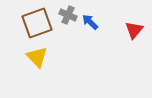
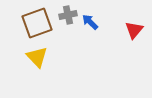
gray cross: rotated 36 degrees counterclockwise
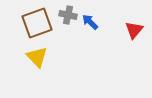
gray cross: rotated 24 degrees clockwise
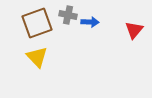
blue arrow: rotated 138 degrees clockwise
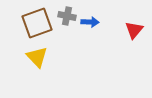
gray cross: moved 1 px left, 1 px down
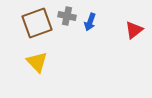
blue arrow: rotated 108 degrees clockwise
red triangle: rotated 12 degrees clockwise
yellow triangle: moved 5 px down
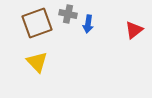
gray cross: moved 1 px right, 2 px up
blue arrow: moved 2 px left, 2 px down; rotated 12 degrees counterclockwise
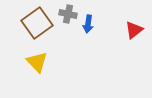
brown square: rotated 16 degrees counterclockwise
